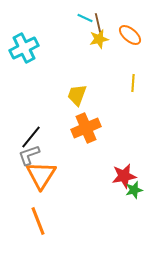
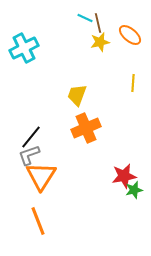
yellow star: moved 1 px right, 3 px down
orange triangle: moved 1 px down
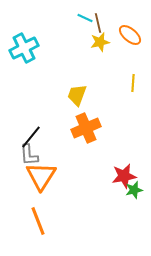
gray L-shape: rotated 75 degrees counterclockwise
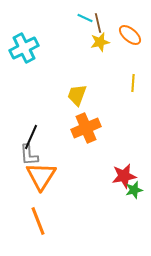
black line: rotated 15 degrees counterclockwise
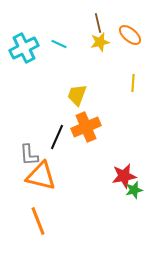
cyan line: moved 26 px left, 26 px down
orange cross: moved 1 px up
black line: moved 26 px right
orange triangle: rotated 48 degrees counterclockwise
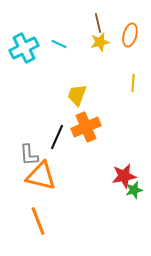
orange ellipse: rotated 65 degrees clockwise
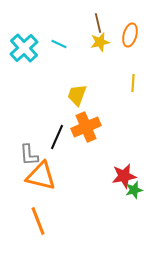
cyan cross: rotated 16 degrees counterclockwise
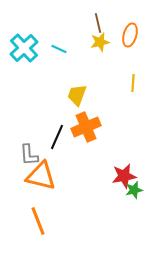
cyan line: moved 5 px down
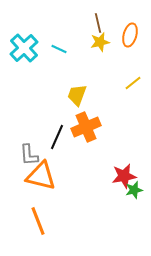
yellow line: rotated 48 degrees clockwise
